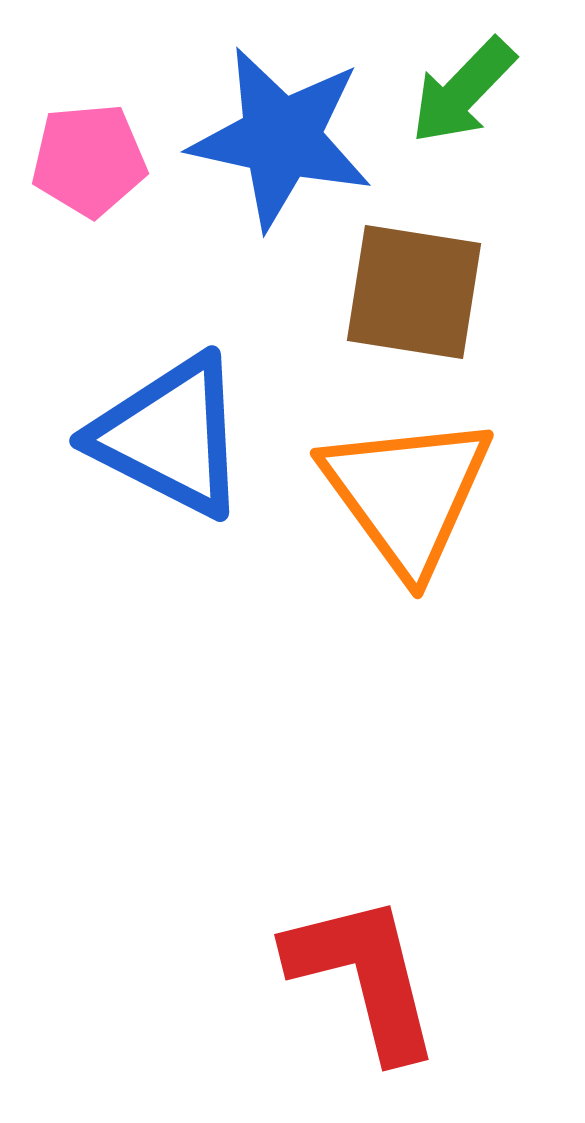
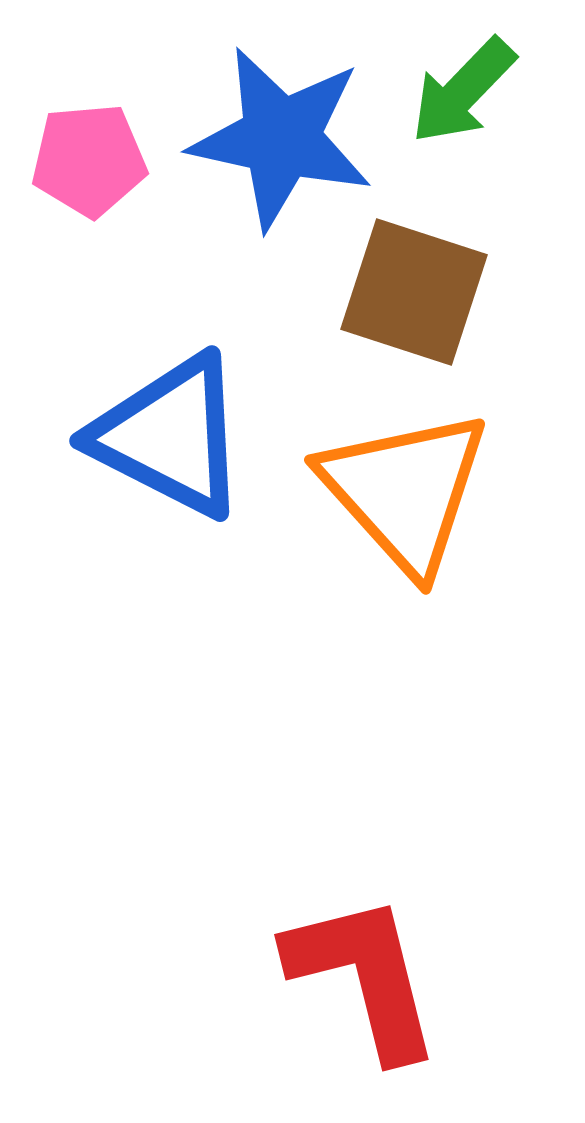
brown square: rotated 9 degrees clockwise
orange triangle: moved 2 px left, 3 px up; rotated 6 degrees counterclockwise
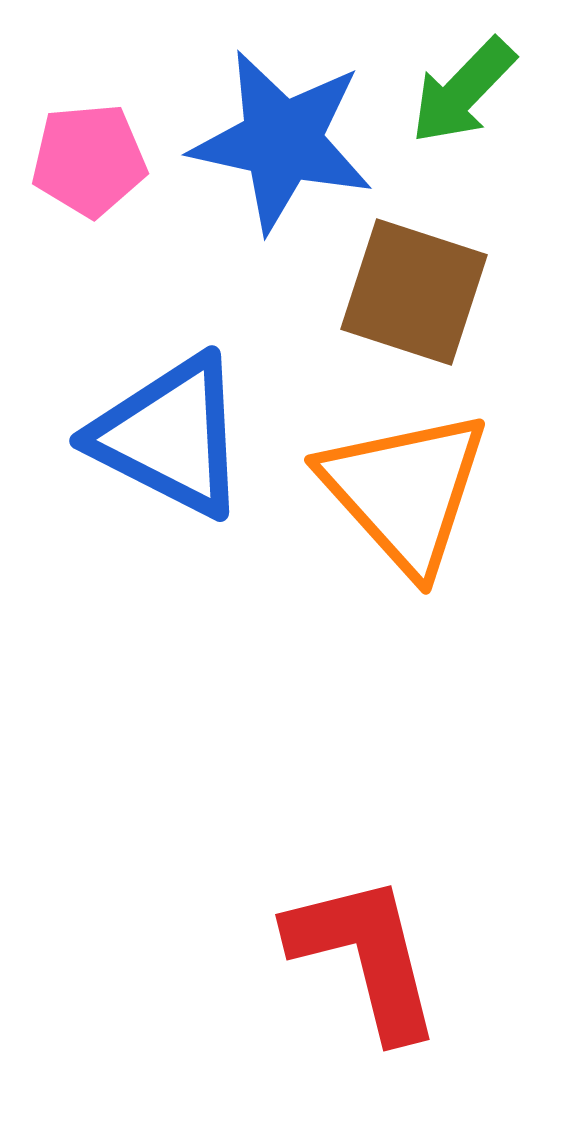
blue star: moved 1 px right, 3 px down
red L-shape: moved 1 px right, 20 px up
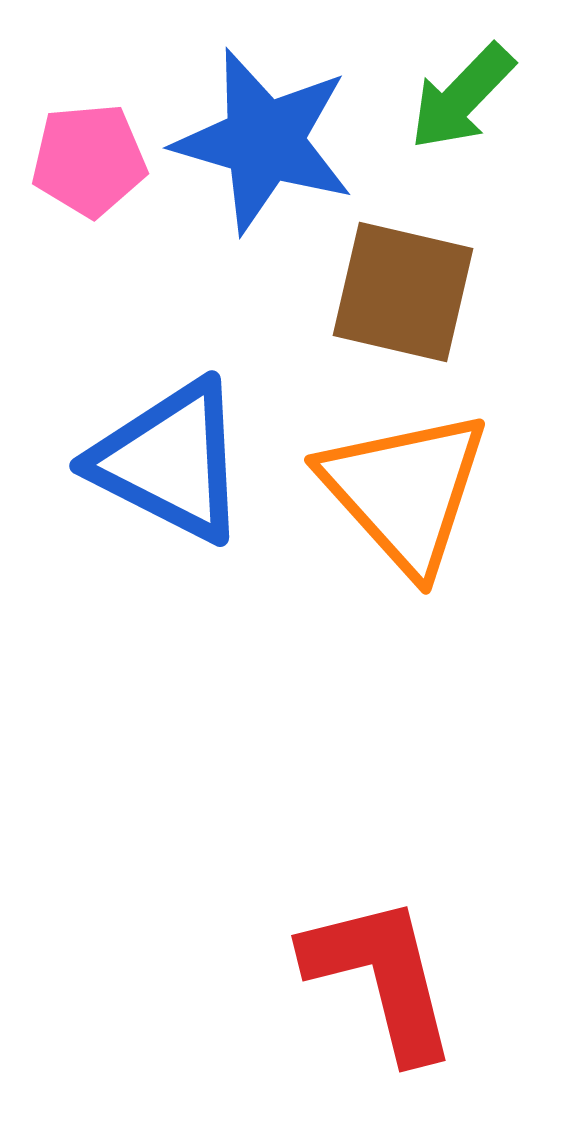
green arrow: moved 1 px left, 6 px down
blue star: moved 18 px left; rotated 4 degrees clockwise
brown square: moved 11 px left; rotated 5 degrees counterclockwise
blue triangle: moved 25 px down
red L-shape: moved 16 px right, 21 px down
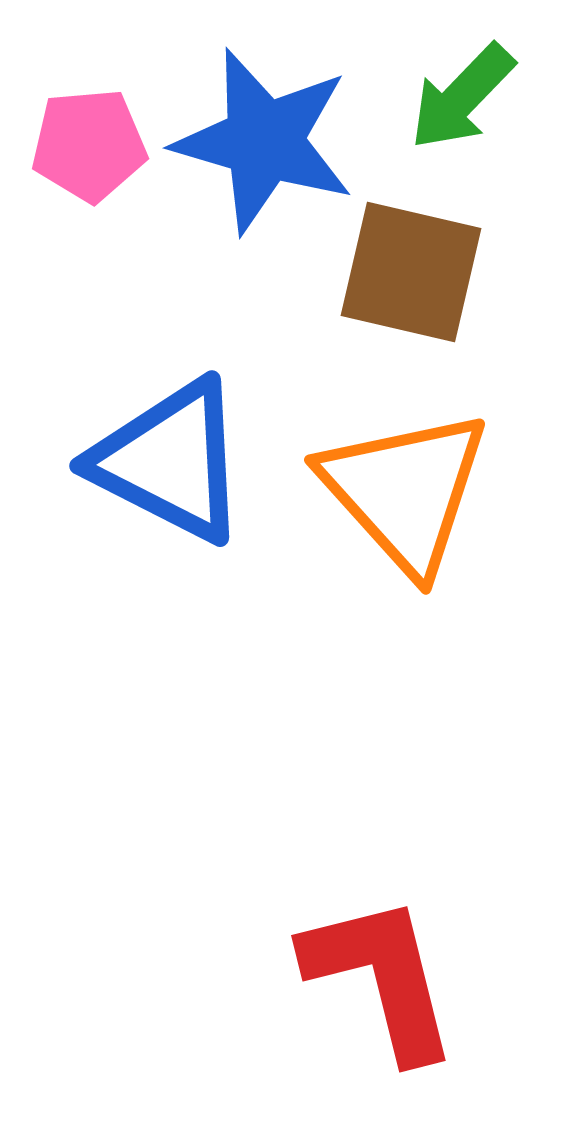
pink pentagon: moved 15 px up
brown square: moved 8 px right, 20 px up
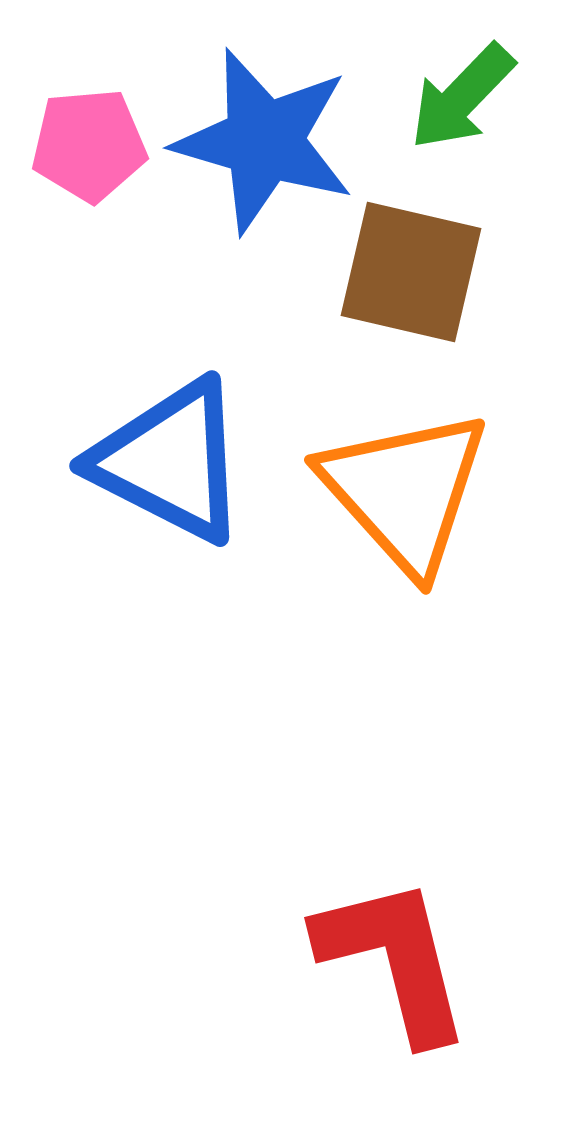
red L-shape: moved 13 px right, 18 px up
